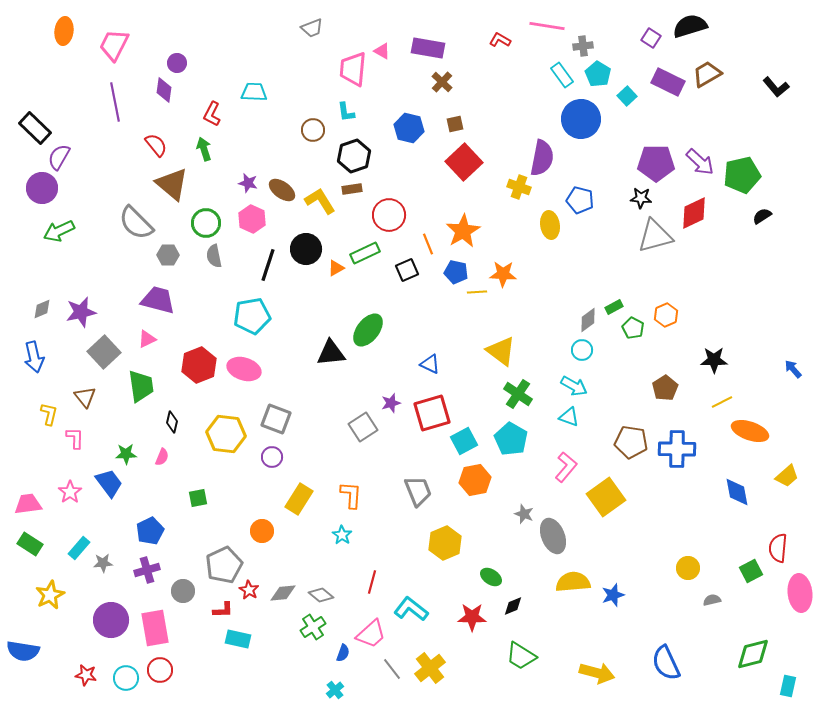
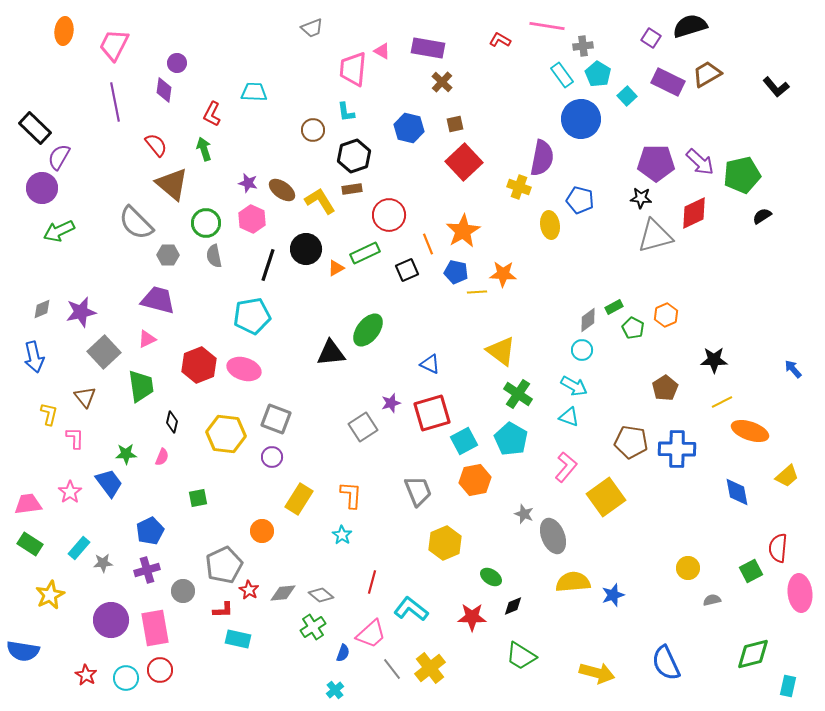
red star at (86, 675): rotated 20 degrees clockwise
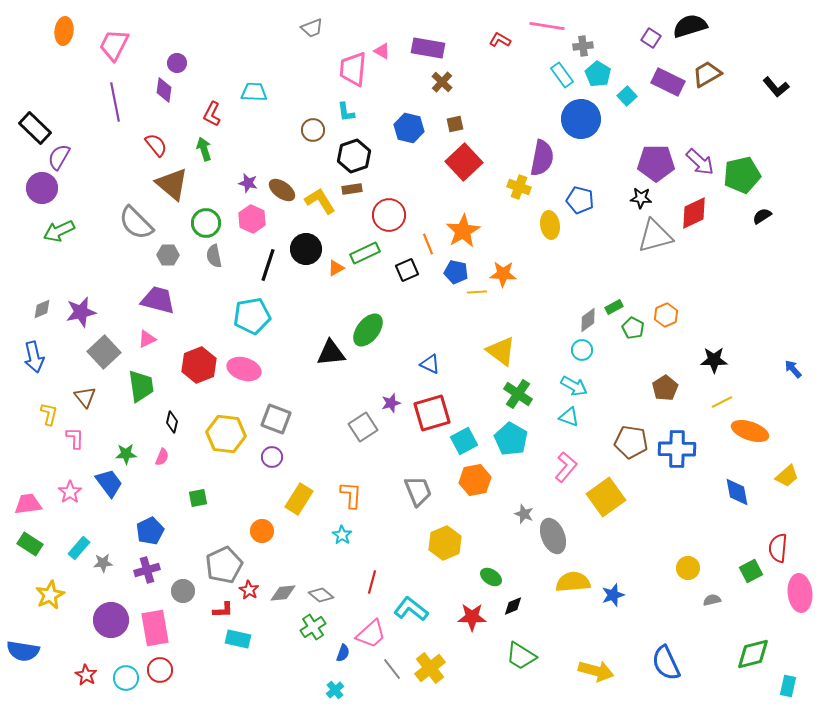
yellow arrow at (597, 673): moved 1 px left, 2 px up
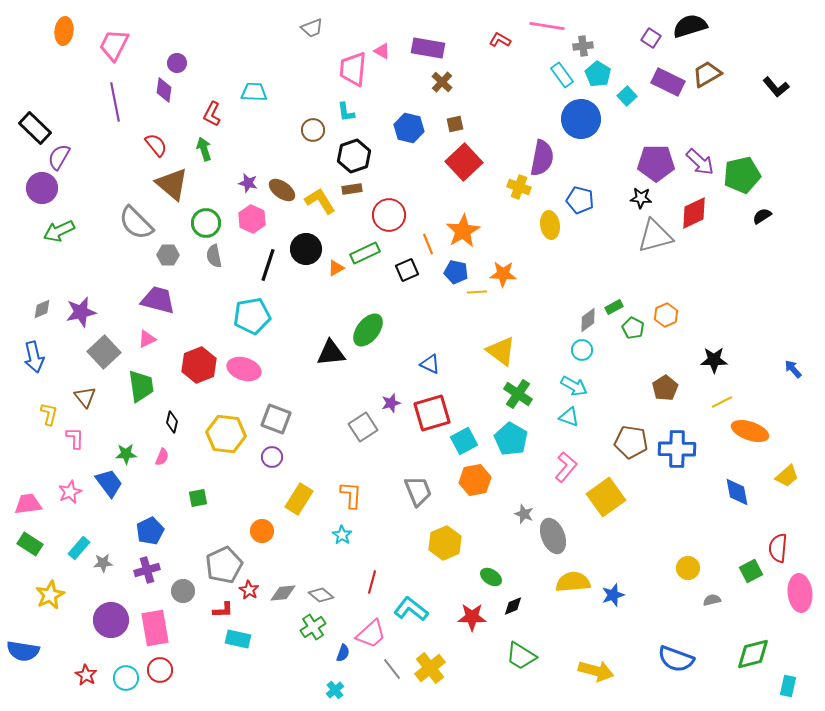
pink star at (70, 492): rotated 10 degrees clockwise
blue semicircle at (666, 663): moved 10 px right, 4 px up; rotated 45 degrees counterclockwise
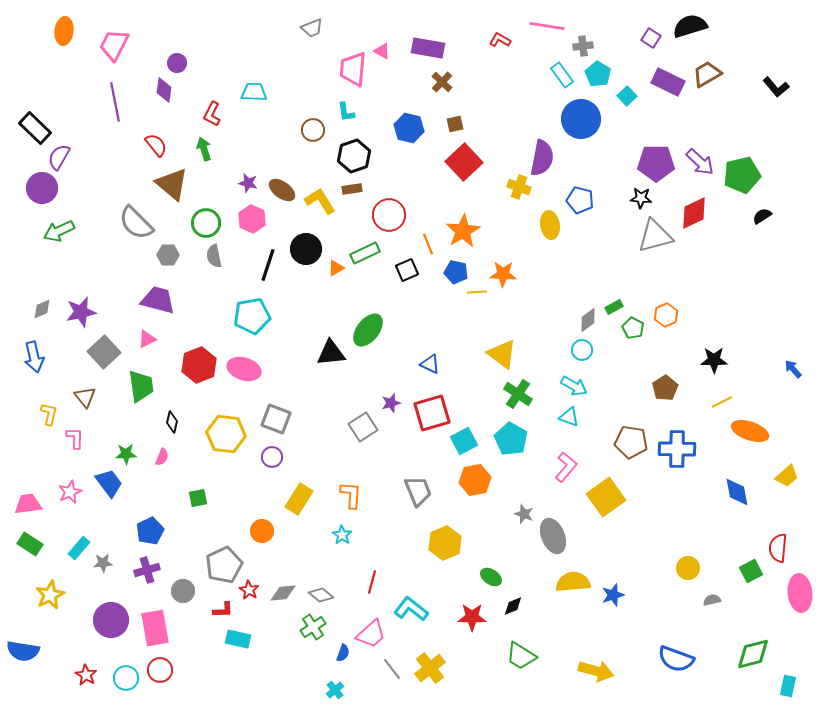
yellow triangle at (501, 351): moved 1 px right, 3 px down
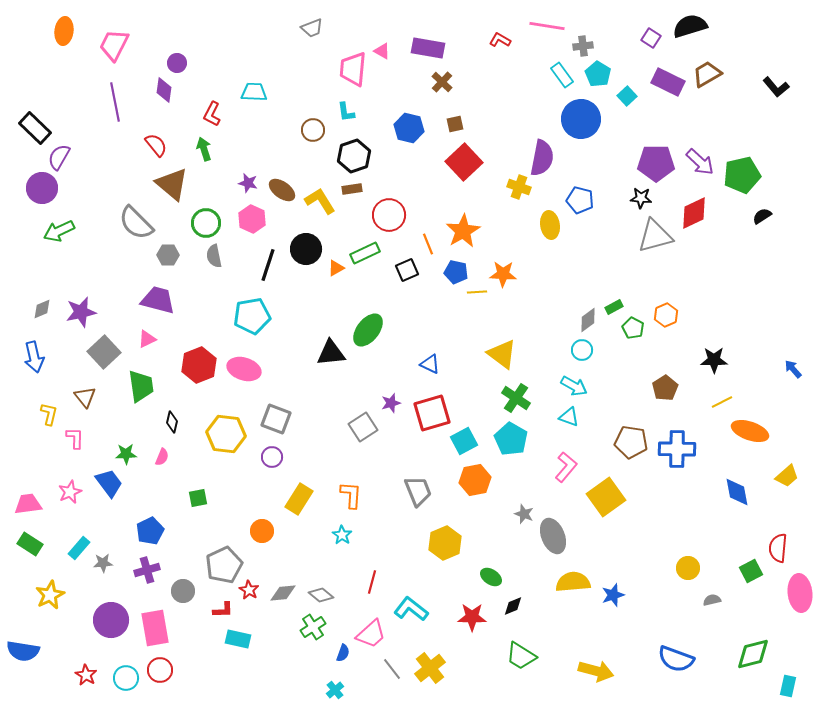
green cross at (518, 394): moved 2 px left, 4 px down
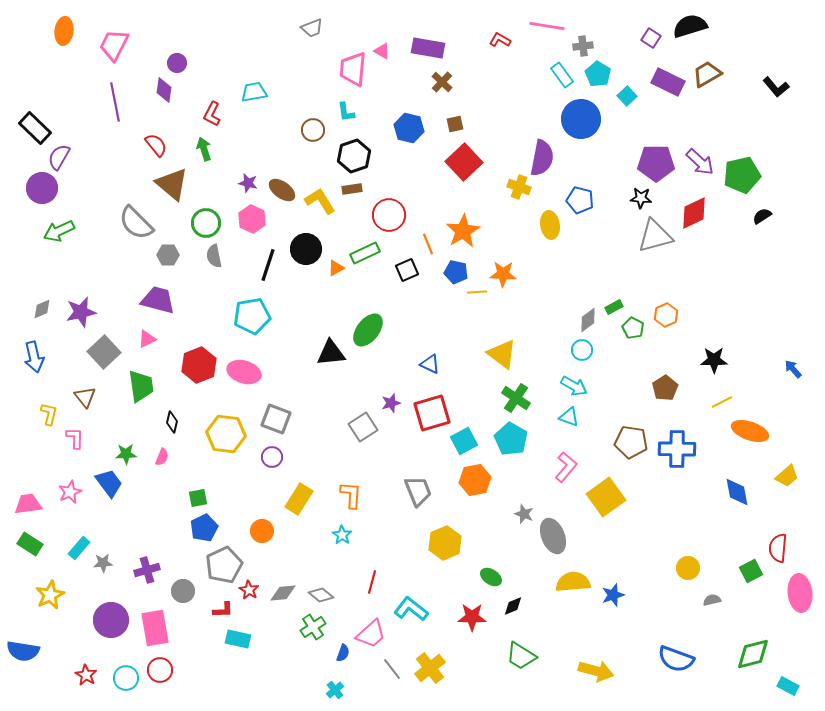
cyan trapezoid at (254, 92): rotated 12 degrees counterclockwise
pink ellipse at (244, 369): moved 3 px down
blue pentagon at (150, 531): moved 54 px right, 3 px up
cyan rectangle at (788, 686): rotated 75 degrees counterclockwise
